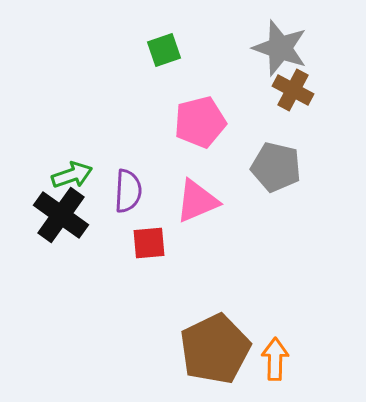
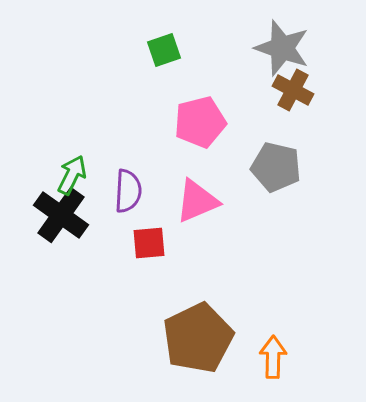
gray star: moved 2 px right
green arrow: rotated 45 degrees counterclockwise
brown pentagon: moved 17 px left, 11 px up
orange arrow: moved 2 px left, 2 px up
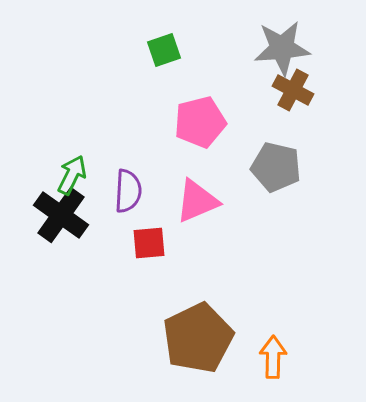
gray star: rotated 24 degrees counterclockwise
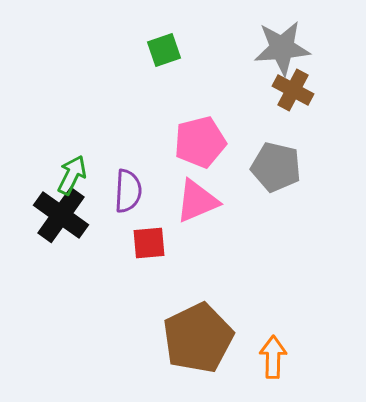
pink pentagon: moved 20 px down
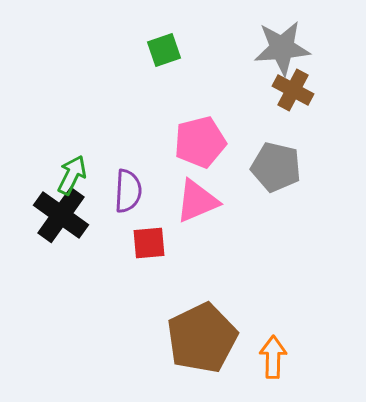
brown pentagon: moved 4 px right
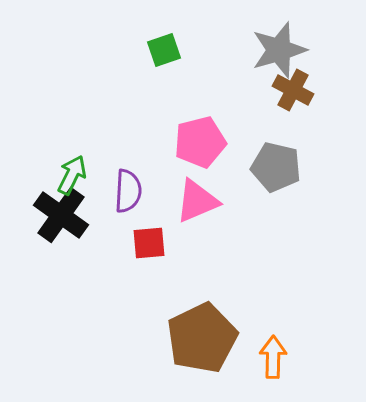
gray star: moved 3 px left, 2 px down; rotated 12 degrees counterclockwise
